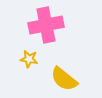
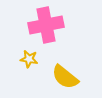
yellow semicircle: moved 1 px right, 2 px up
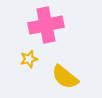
yellow star: rotated 24 degrees counterclockwise
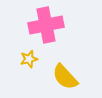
yellow semicircle: rotated 8 degrees clockwise
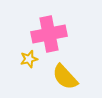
pink cross: moved 3 px right, 9 px down
